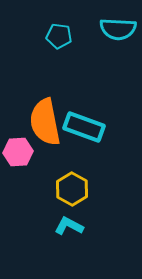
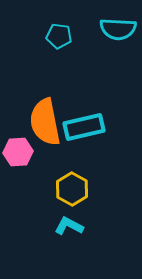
cyan rectangle: rotated 33 degrees counterclockwise
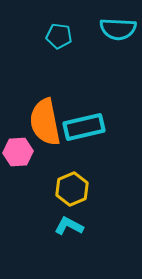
yellow hexagon: rotated 8 degrees clockwise
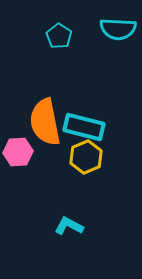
cyan pentagon: rotated 25 degrees clockwise
cyan rectangle: rotated 27 degrees clockwise
yellow hexagon: moved 14 px right, 32 px up
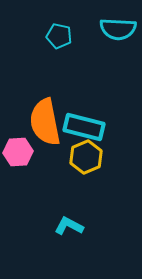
cyan pentagon: rotated 20 degrees counterclockwise
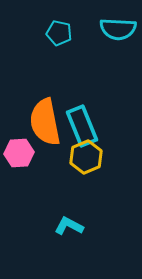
cyan pentagon: moved 3 px up
cyan rectangle: moved 2 px left, 1 px up; rotated 54 degrees clockwise
pink hexagon: moved 1 px right, 1 px down
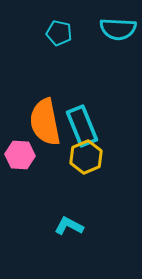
pink hexagon: moved 1 px right, 2 px down; rotated 8 degrees clockwise
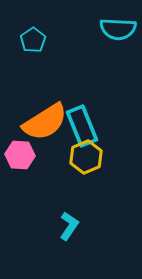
cyan pentagon: moved 26 px left, 7 px down; rotated 25 degrees clockwise
orange semicircle: rotated 111 degrees counterclockwise
cyan L-shape: rotated 96 degrees clockwise
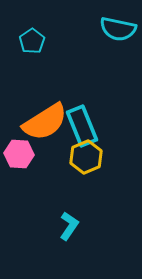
cyan semicircle: rotated 9 degrees clockwise
cyan pentagon: moved 1 px left, 1 px down
pink hexagon: moved 1 px left, 1 px up
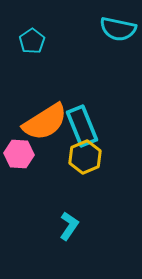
yellow hexagon: moved 1 px left
